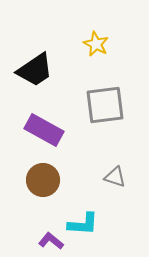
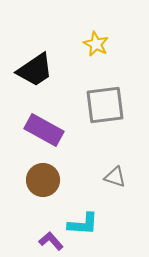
purple L-shape: rotated 10 degrees clockwise
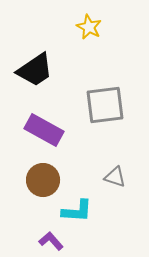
yellow star: moved 7 px left, 17 px up
cyan L-shape: moved 6 px left, 13 px up
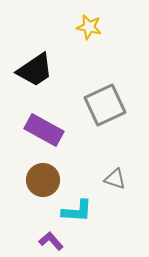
yellow star: rotated 15 degrees counterclockwise
gray square: rotated 18 degrees counterclockwise
gray triangle: moved 2 px down
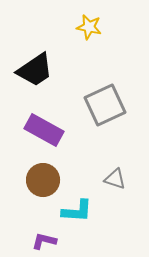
purple L-shape: moved 7 px left; rotated 35 degrees counterclockwise
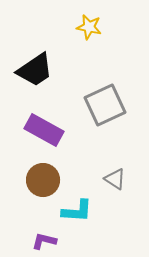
gray triangle: rotated 15 degrees clockwise
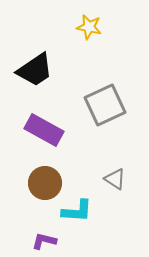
brown circle: moved 2 px right, 3 px down
